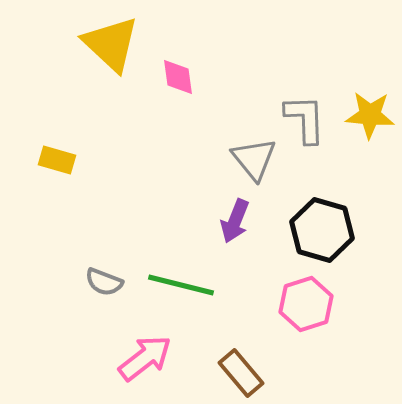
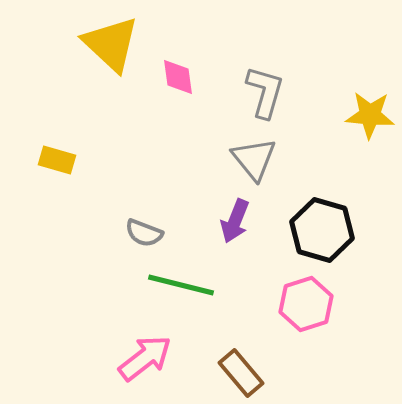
gray L-shape: moved 40 px left, 27 px up; rotated 18 degrees clockwise
gray semicircle: moved 40 px right, 49 px up
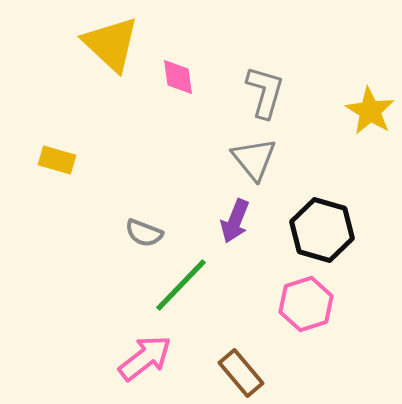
yellow star: moved 4 px up; rotated 27 degrees clockwise
green line: rotated 60 degrees counterclockwise
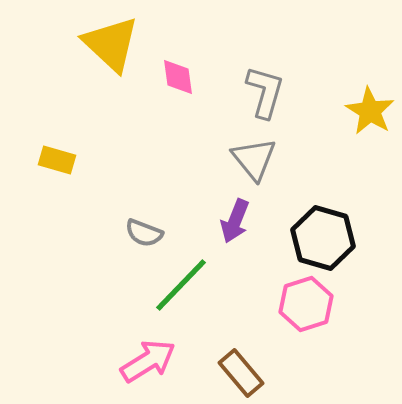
black hexagon: moved 1 px right, 8 px down
pink arrow: moved 3 px right, 3 px down; rotated 6 degrees clockwise
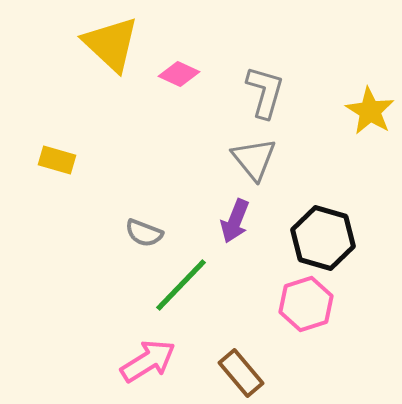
pink diamond: moved 1 px right, 3 px up; rotated 57 degrees counterclockwise
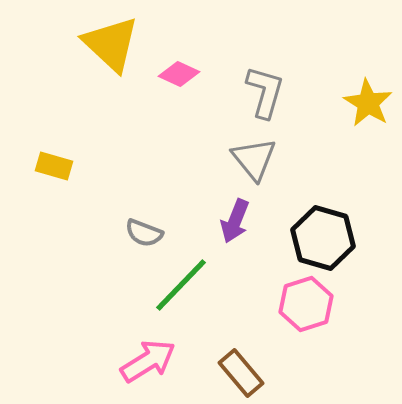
yellow star: moved 2 px left, 8 px up
yellow rectangle: moved 3 px left, 6 px down
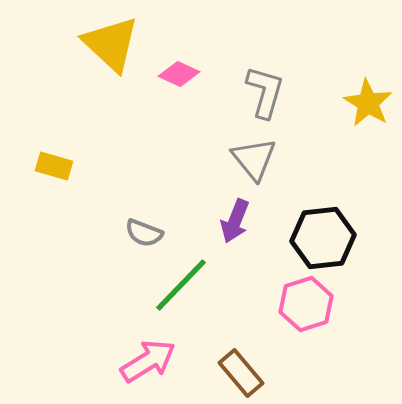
black hexagon: rotated 22 degrees counterclockwise
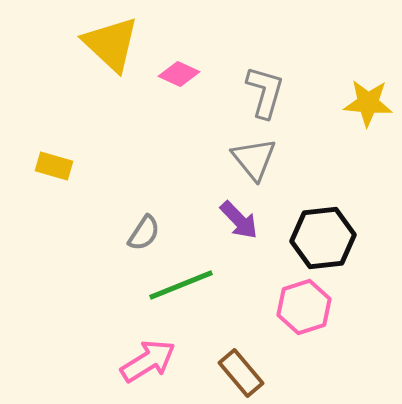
yellow star: rotated 27 degrees counterclockwise
purple arrow: moved 4 px right, 1 px up; rotated 66 degrees counterclockwise
gray semicircle: rotated 78 degrees counterclockwise
green line: rotated 24 degrees clockwise
pink hexagon: moved 2 px left, 3 px down
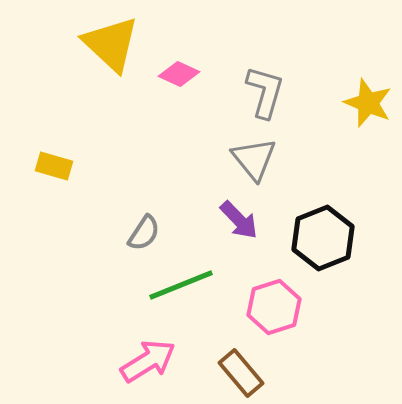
yellow star: rotated 18 degrees clockwise
black hexagon: rotated 16 degrees counterclockwise
pink hexagon: moved 30 px left
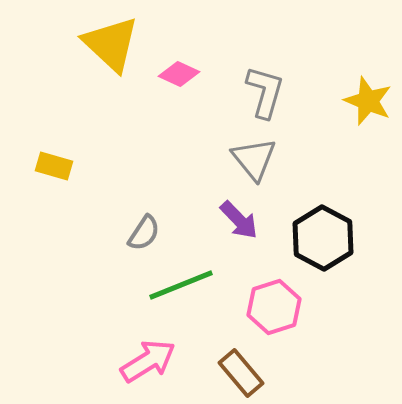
yellow star: moved 2 px up
black hexagon: rotated 10 degrees counterclockwise
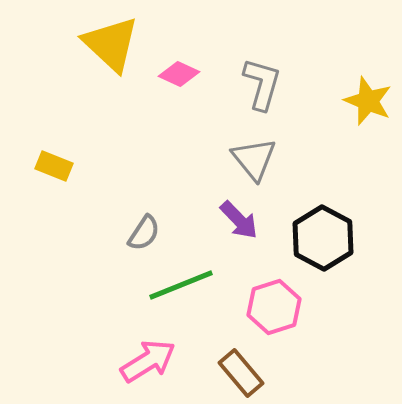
gray L-shape: moved 3 px left, 8 px up
yellow rectangle: rotated 6 degrees clockwise
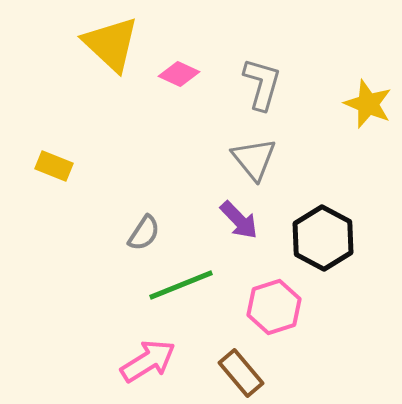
yellow star: moved 3 px down
